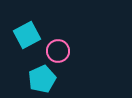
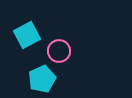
pink circle: moved 1 px right
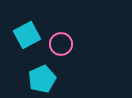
pink circle: moved 2 px right, 7 px up
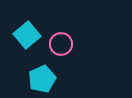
cyan square: rotated 12 degrees counterclockwise
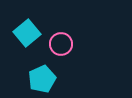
cyan square: moved 2 px up
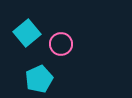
cyan pentagon: moved 3 px left
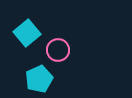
pink circle: moved 3 px left, 6 px down
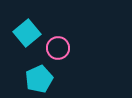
pink circle: moved 2 px up
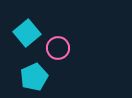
cyan pentagon: moved 5 px left, 2 px up
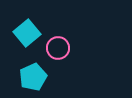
cyan pentagon: moved 1 px left
